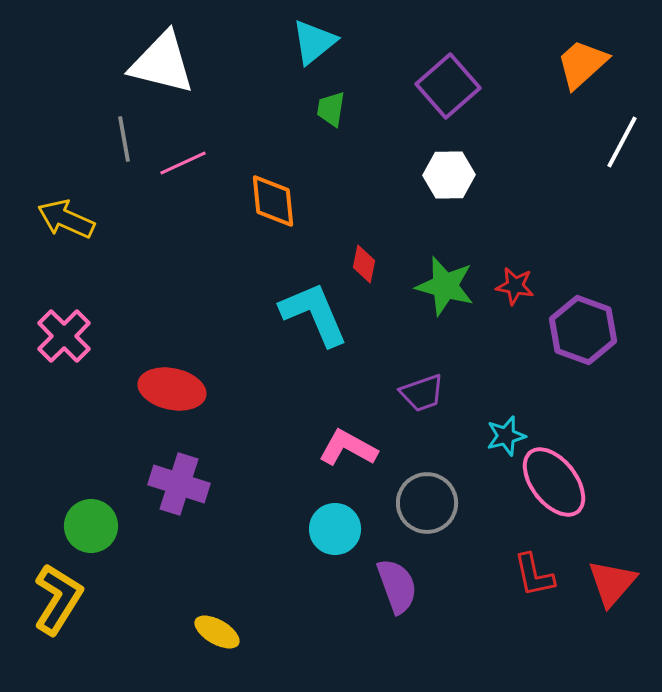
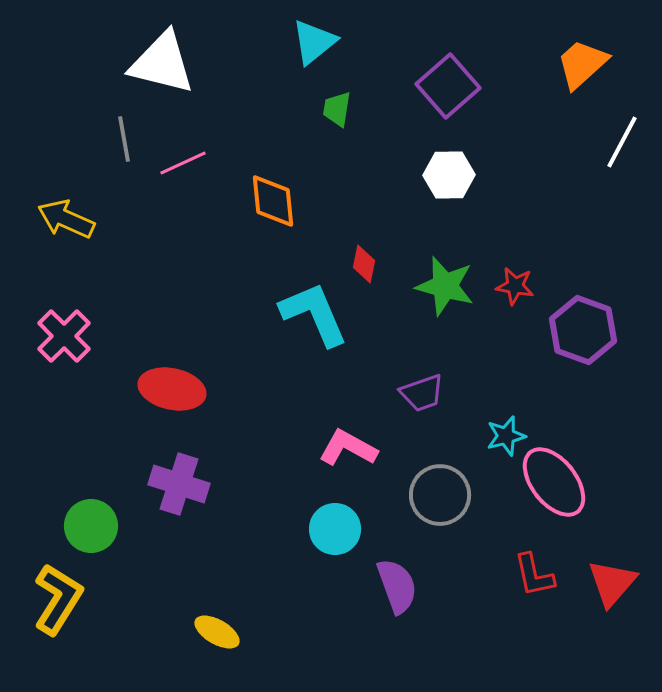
green trapezoid: moved 6 px right
gray circle: moved 13 px right, 8 px up
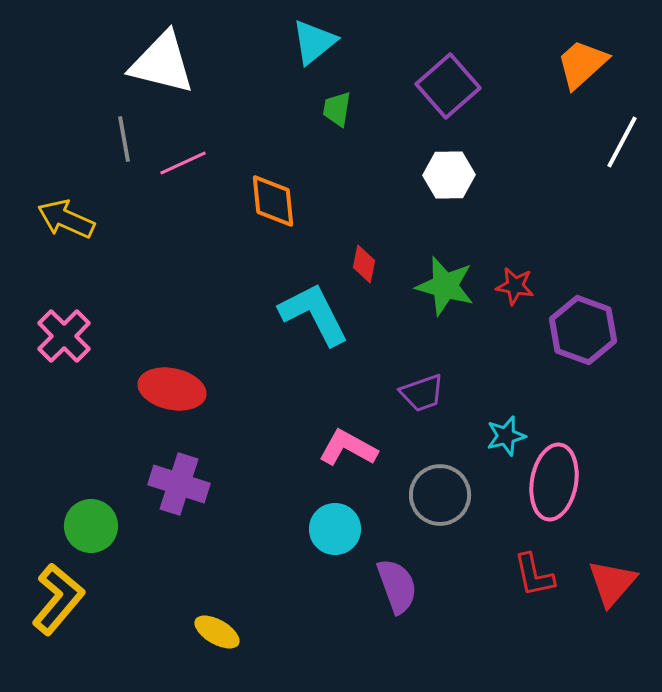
cyan L-shape: rotated 4 degrees counterclockwise
pink ellipse: rotated 48 degrees clockwise
yellow L-shape: rotated 8 degrees clockwise
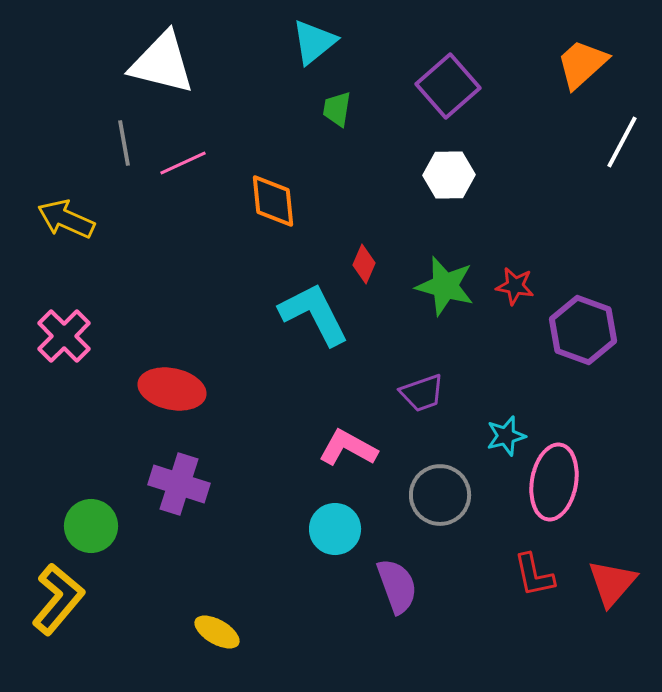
gray line: moved 4 px down
red diamond: rotated 12 degrees clockwise
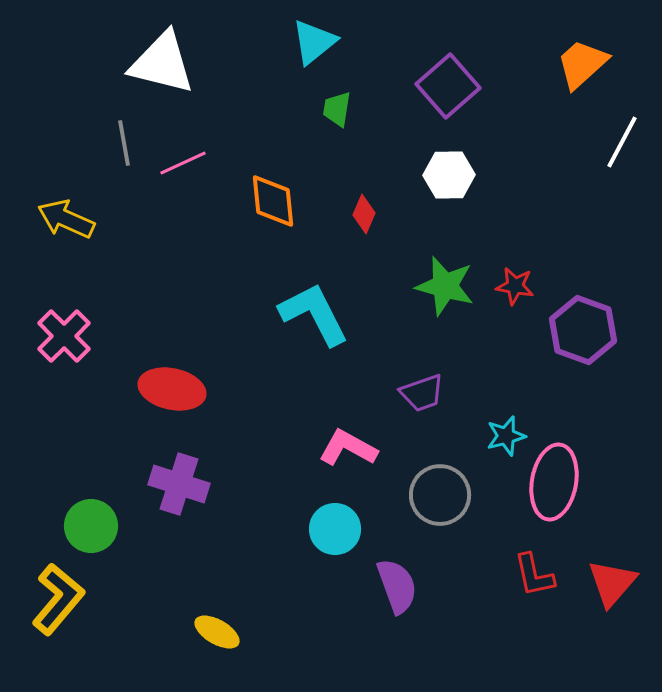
red diamond: moved 50 px up
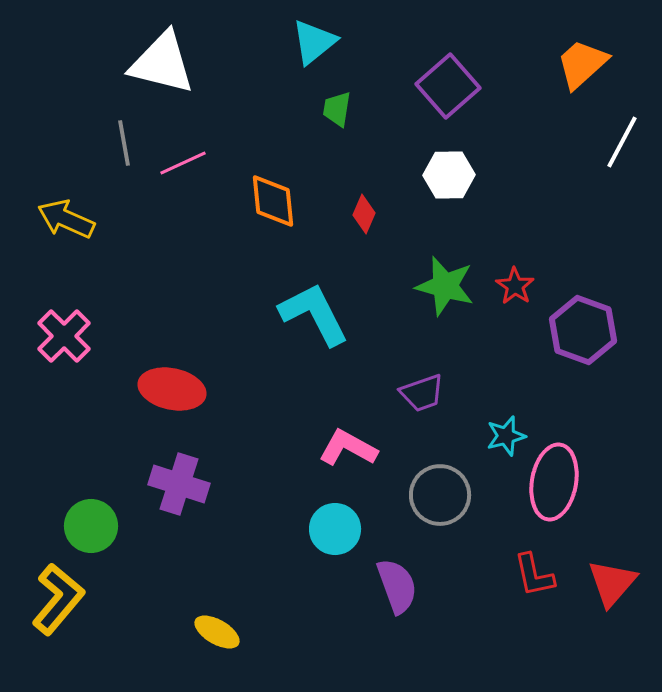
red star: rotated 24 degrees clockwise
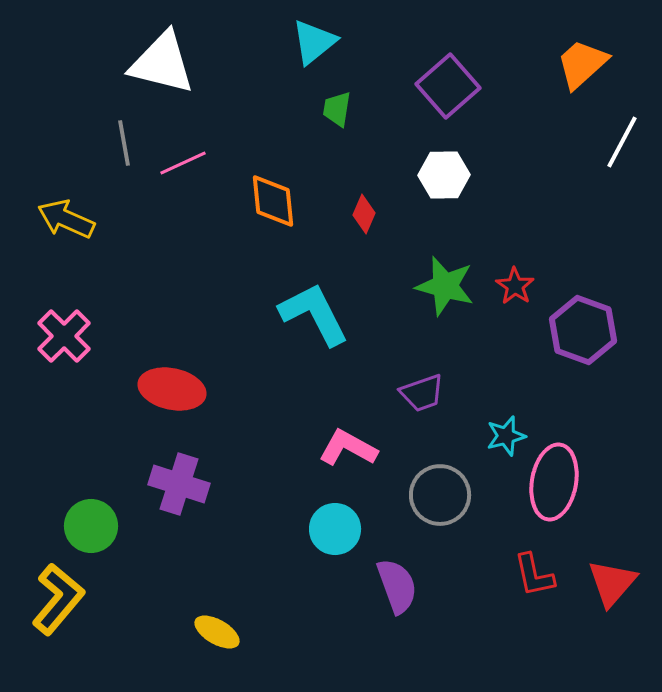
white hexagon: moved 5 px left
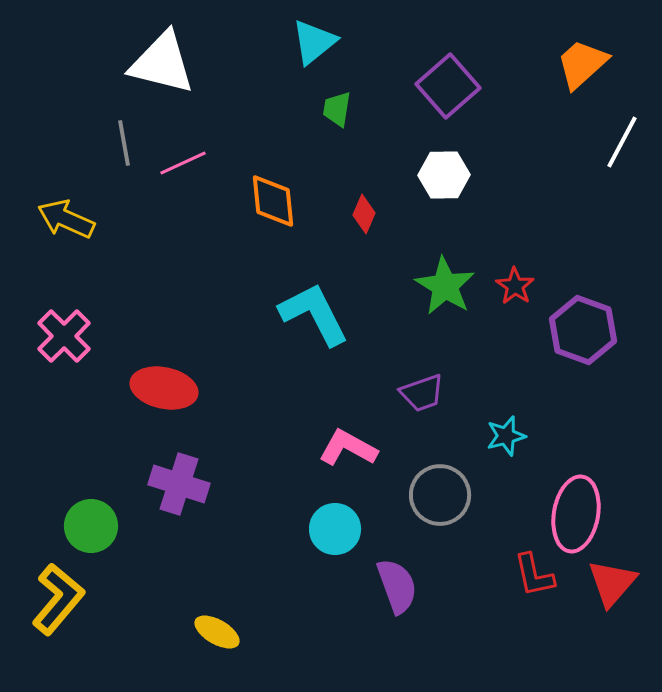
green star: rotated 16 degrees clockwise
red ellipse: moved 8 px left, 1 px up
pink ellipse: moved 22 px right, 32 px down
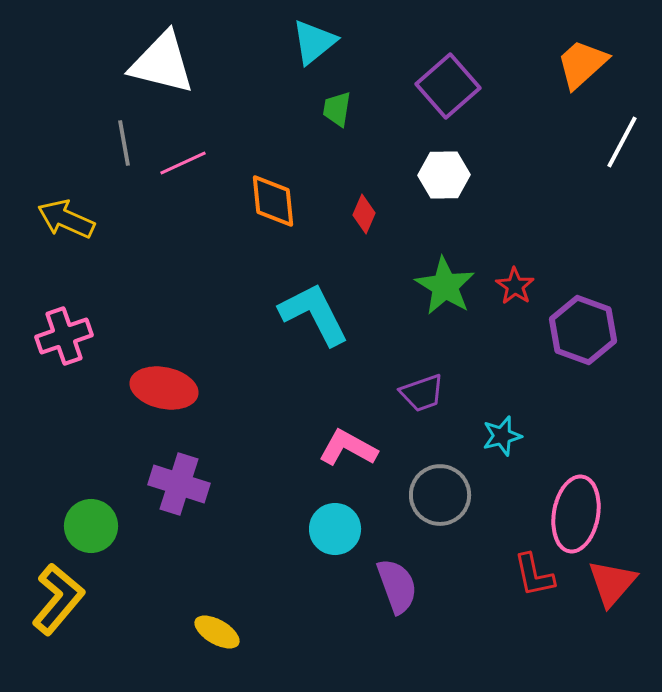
pink cross: rotated 26 degrees clockwise
cyan star: moved 4 px left
